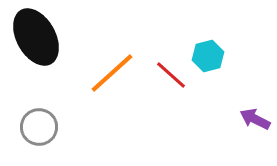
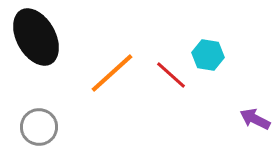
cyan hexagon: moved 1 px up; rotated 24 degrees clockwise
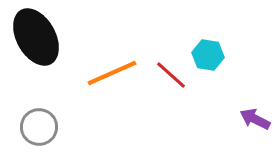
orange line: rotated 18 degrees clockwise
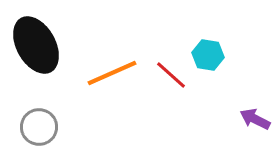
black ellipse: moved 8 px down
